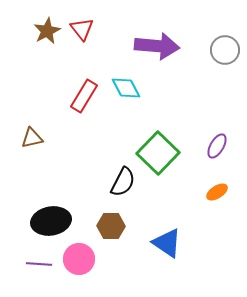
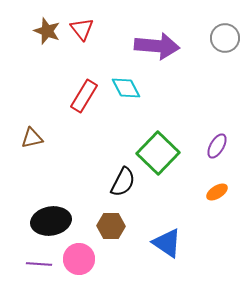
brown star: rotated 24 degrees counterclockwise
gray circle: moved 12 px up
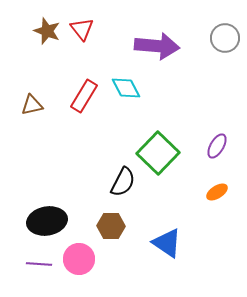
brown triangle: moved 33 px up
black ellipse: moved 4 px left
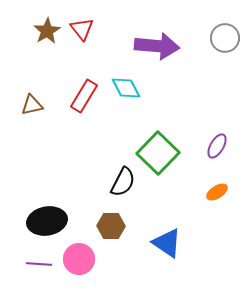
brown star: rotated 20 degrees clockwise
